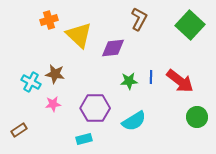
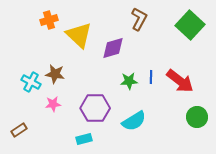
purple diamond: rotated 10 degrees counterclockwise
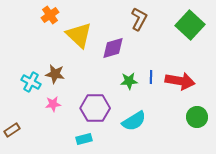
orange cross: moved 1 px right, 5 px up; rotated 18 degrees counterclockwise
red arrow: rotated 28 degrees counterclockwise
brown rectangle: moved 7 px left
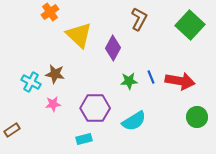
orange cross: moved 3 px up
purple diamond: rotated 45 degrees counterclockwise
blue line: rotated 24 degrees counterclockwise
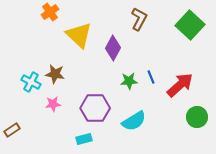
red arrow: moved 4 px down; rotated 52 degrees counterclockwise
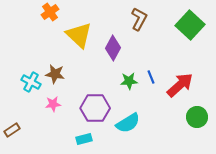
cyan semicircle: moved 6 px left, 2 px down
